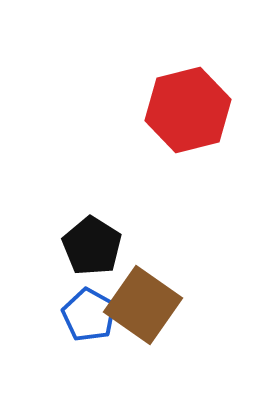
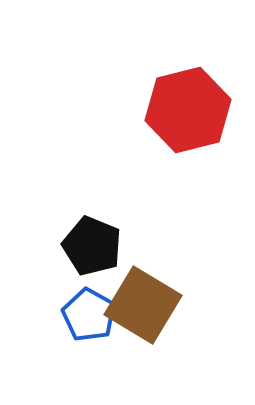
black pentagon: rotated 10 degrees counterclockwise
brown square: rotated 4 degrees counterclockwise
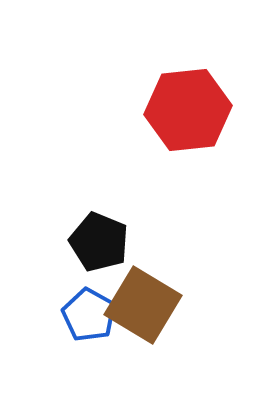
red hexagon: rotated 8 degrees clockwise
black pentagon: moved 7 px right, 4 px up
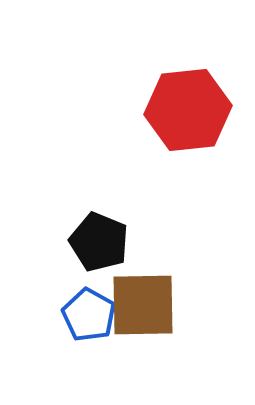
brown square: rotated 32 degrees counterclockwise
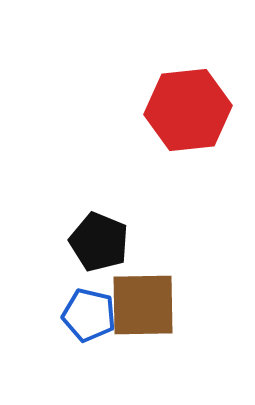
blue pentagon: rotated 16 degrees counterclockwise
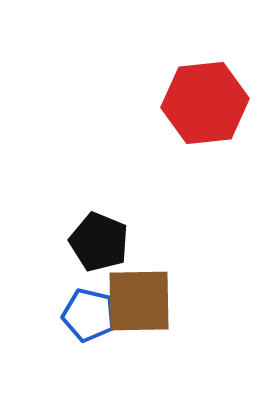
red hexagon: moved 17 px right, 7 px up
brown square: moved 4 px left, 4 px up
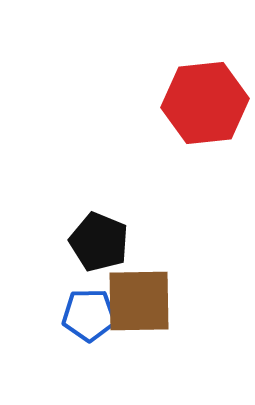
blue pentagon: rotated 14 degrees counterclockwise
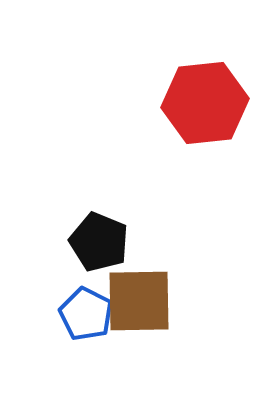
blue pentagon: moved 3 px left, 1 px up; rotated 28 degrees clockwise
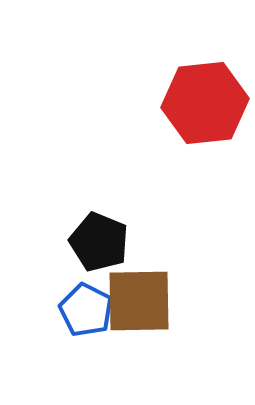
blue pentagon: moved 4 px up
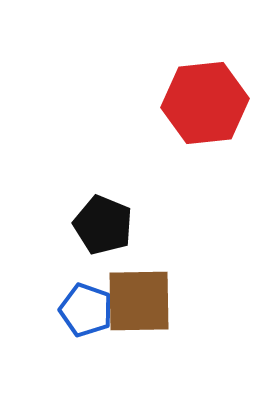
black pentagon: moved 4 px right, 17 px up
blue pentagon: rotated 8 degrees counterclockwise
